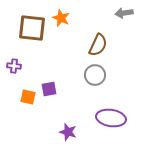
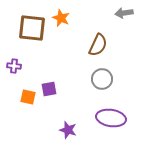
gray circle: moved 7 px right, 4 px down
purple star: moved 2 px up
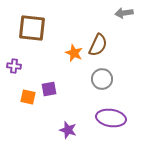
orange star: moved 13 px right, 35 px down
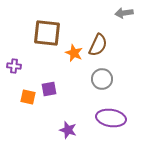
brown square: moved 15 px right, 5 px down
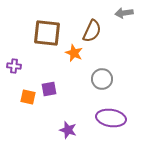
brown semicircle: moved 6 px left, 14 px up
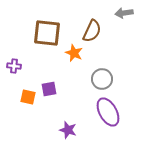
purple ellipse: moved 3 px left, 6 px up; rotated 52 degrees clockwise
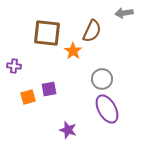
orange star: moved 1 px left, 2 px up; rotated 12 degrees clockwise
orange square: rotated 28 degrees counterclockwise
purple ellipse: moved 1 px left, 3 px up
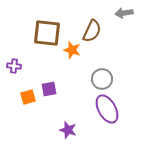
orange star: moved 1 px left, 1 px up; rotated 18 degrees counterclockwise
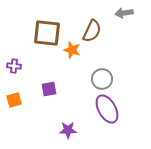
orange square: moved 14 px left, 3 px down
purple star: rotated 18 degrees counterclockwise
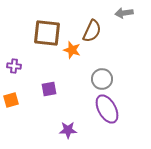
orange square: moved 3 px left
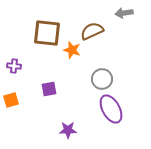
brown semicircle: rotated 140 degrees counterclockwise
purple ellipse: moved 4 px right
